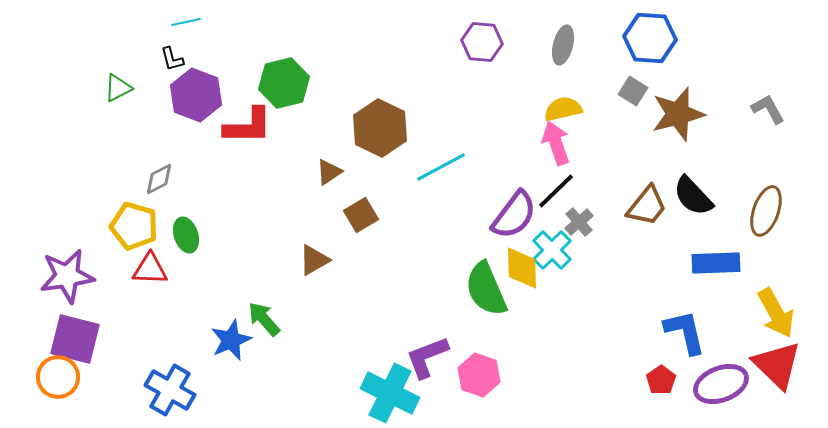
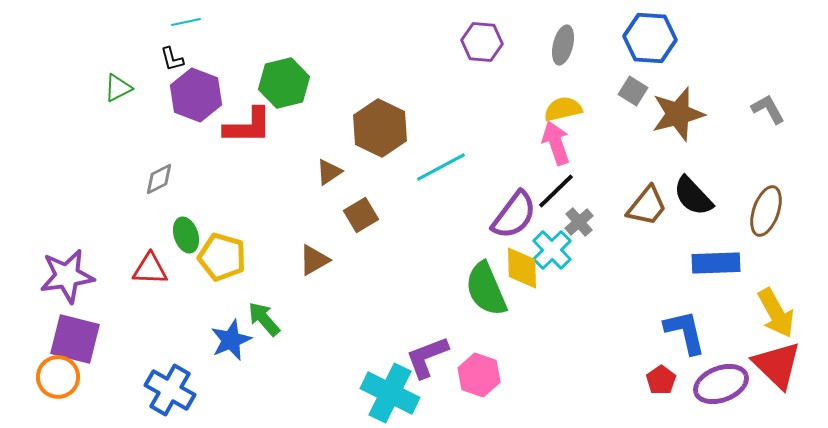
yellow pentagon at (134, 226): moved 88 px right, 31 px down
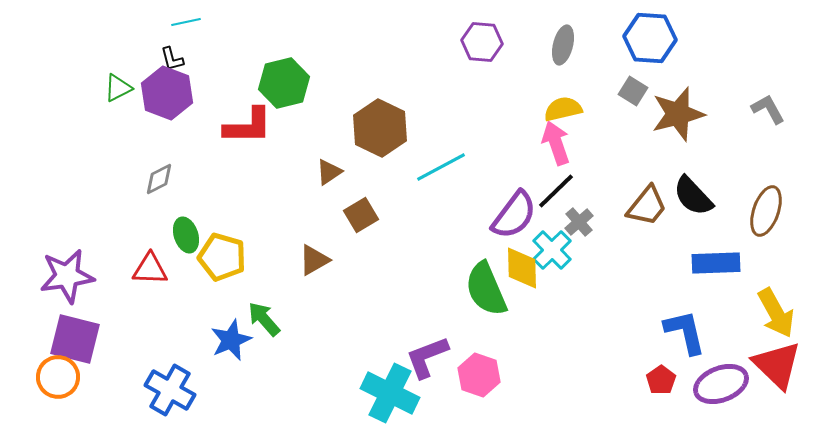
purple hexagon at (196, 95): moved 29 px left, 2 px up
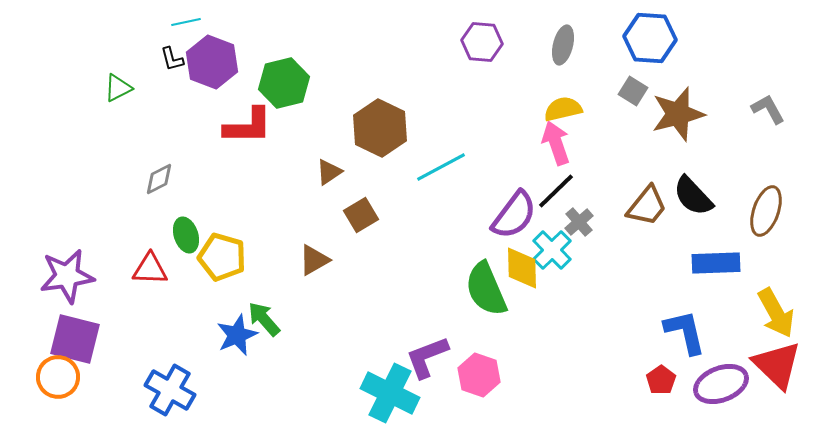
purple hexagon at (167, 93): moved 45 px right, 31 px up
blue star at (231, 340): moved 6 px right, 5 px up
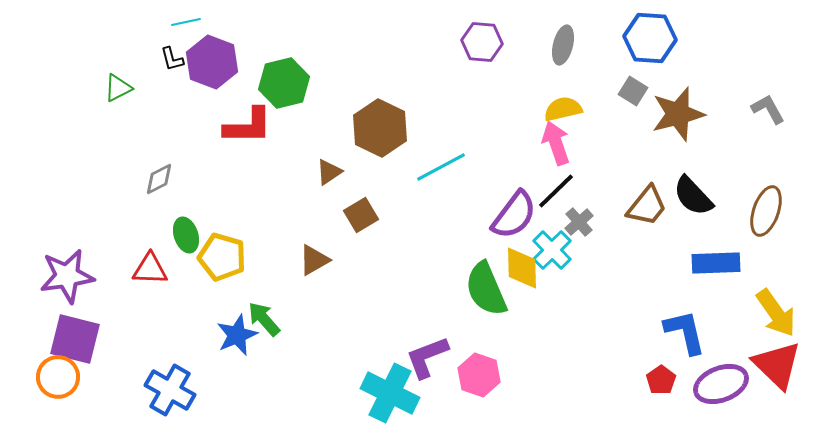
yellow arrow at (776, 313): rotated 6 degrees counterclockwise
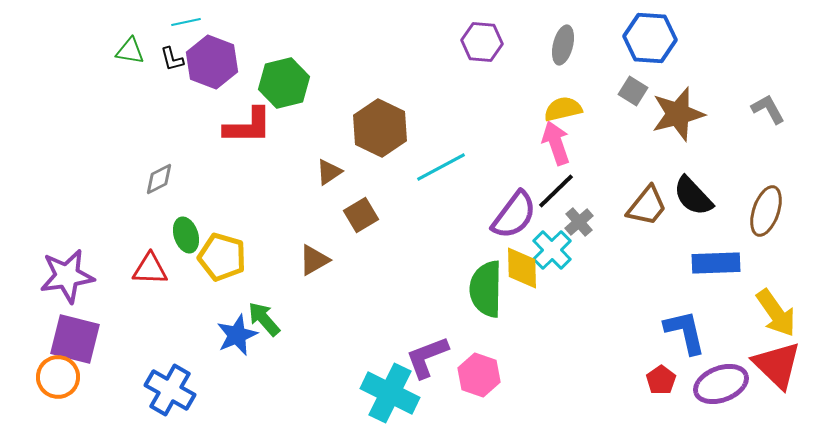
green triangle at (118, 88): moved 12 px right, 37 px up; rotated 36 degrees clockwise
green semicircle at (486, 289): rotated 24 degrees clockwise
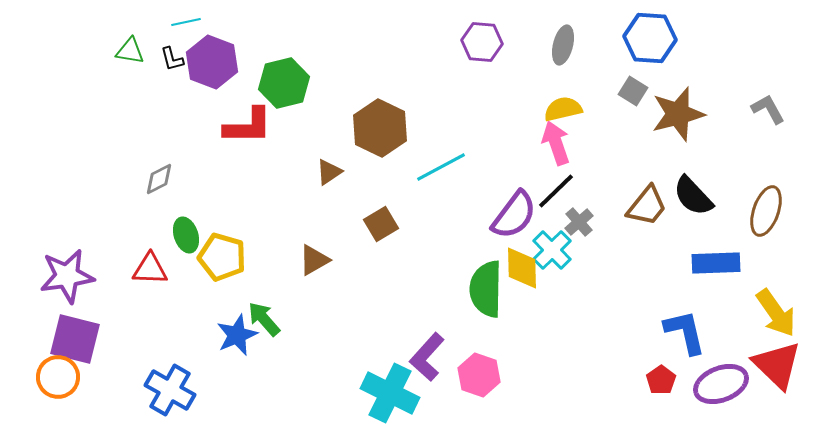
brown square at (361, 215): moved 20 px right, 9 px down
purple L-shape at (427, 357): rotated 27 degrees counterclockwise
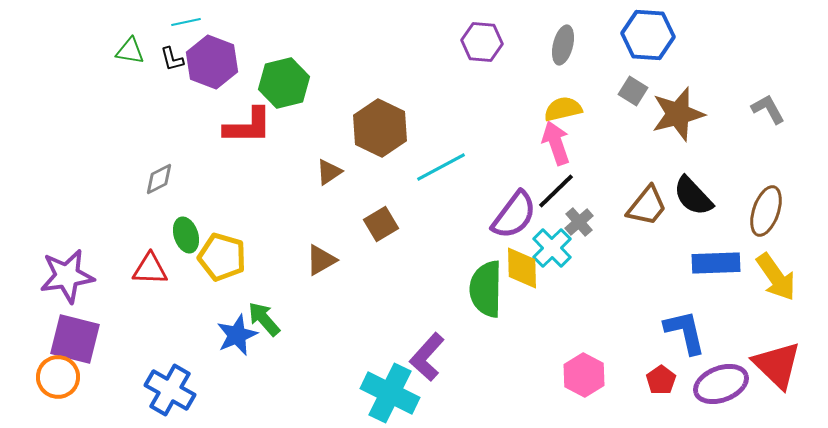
blue hexagon at (650, 38): moved 2 px left, 3 px up
cyan cross at (552, 250): moved 2 px up
brown triangle at (314, 260): moved 7 px right
yellow arrow at (776, 313): moved 36 px up
pink hexagon at (479, 375): moved 105 px right; rotated 9 degrees clockwise
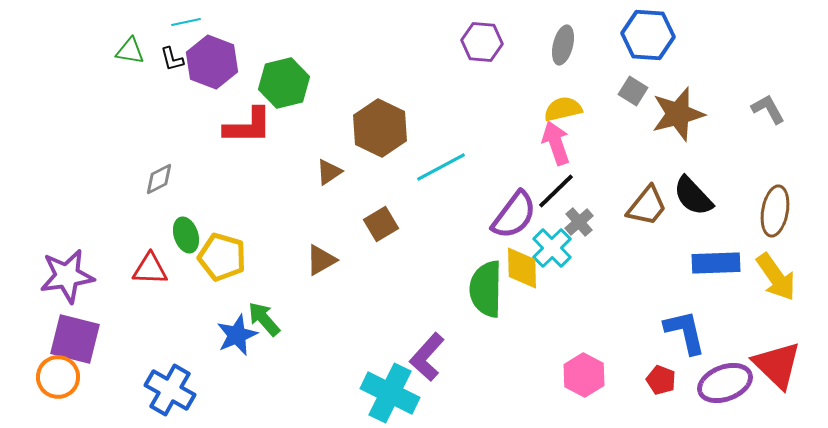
brown ellipse at (766, 211): moved 9 px right; rotated 9 degrees counterclockwise
red pentagon at (661, 380): rotated 16 degrees counterclockwise
purple ellipse at (721, 384): moved 4 px right, 1 px up
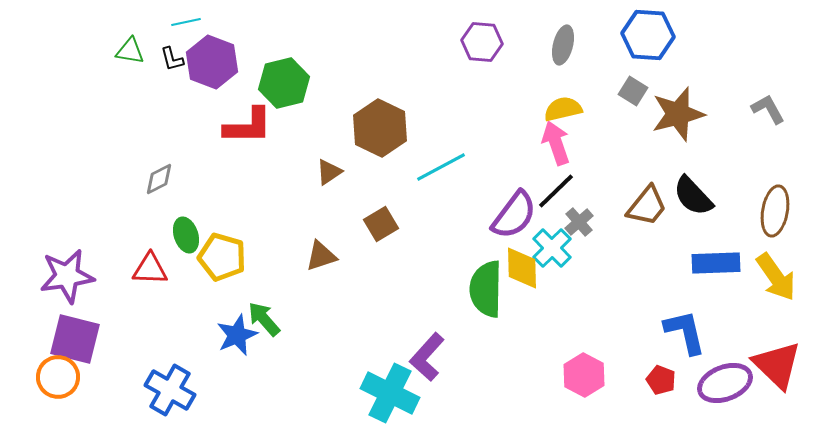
brown triangle at (321, 260): moved 4 px up; rotated 12 degrees clockwise
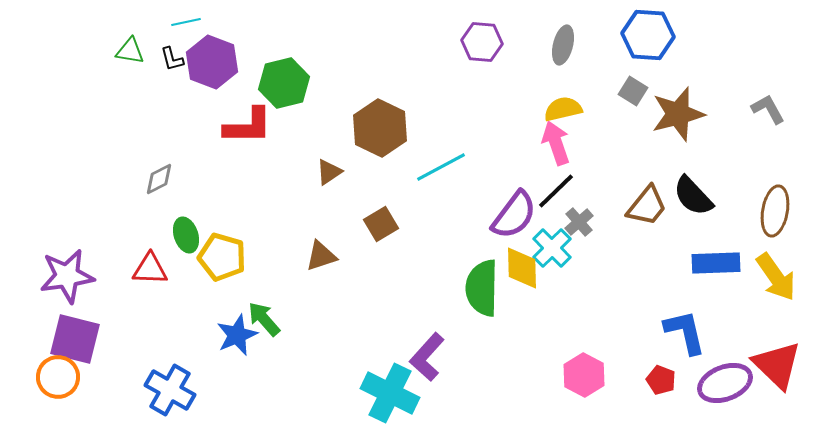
green semicircle at (486, 289): moved 4 px left, 1 px up
